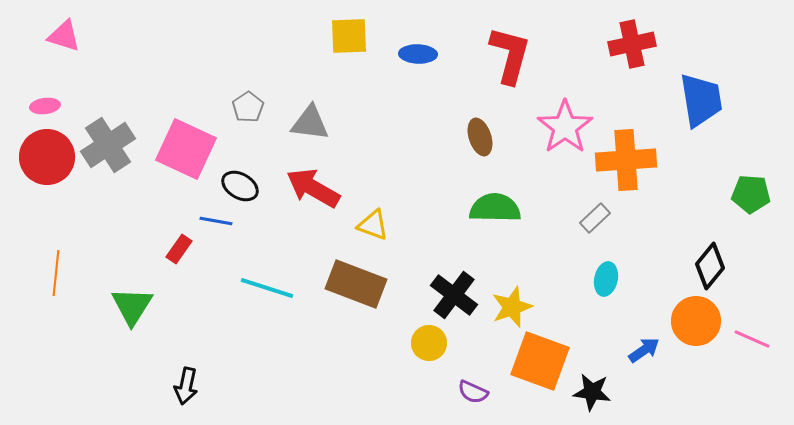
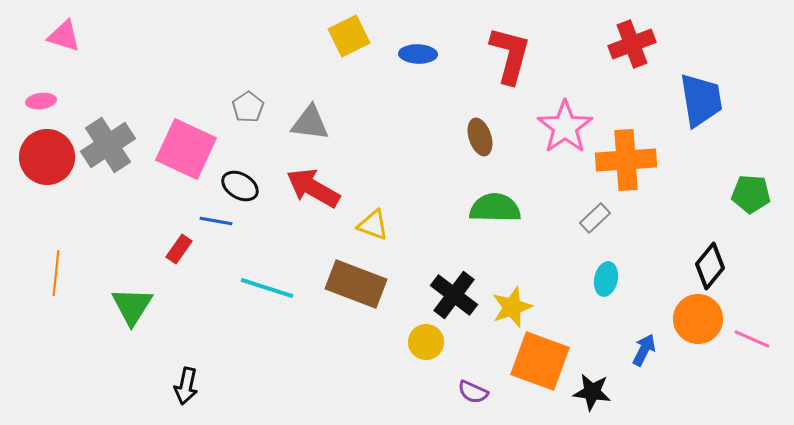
yellow square: rotated 24 degrees counterclockwise
red cross: rotated 9 degrees counterclockwise
pink ellipse: moved 4 px left, 5 px up
orange circle: moved 2 px right, 2 px up
yellow circle: moved 3 px left, 1 px up
blue arrow: rotated 28 degrees counterclockwise
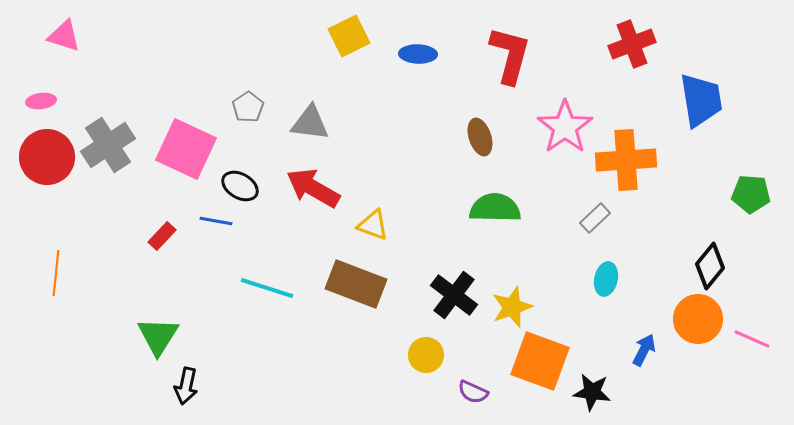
red rectangle: moved 17 px left, 13 px up; rotated 8 degrees clockwise
green triangle: moved 26 px right, 30 px down
yellow circle: moved 13 px down
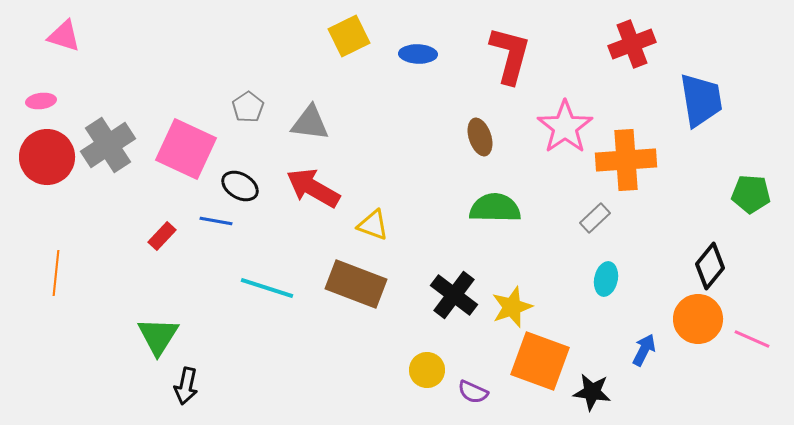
yellow circle: moved 1 px right, 15 px down
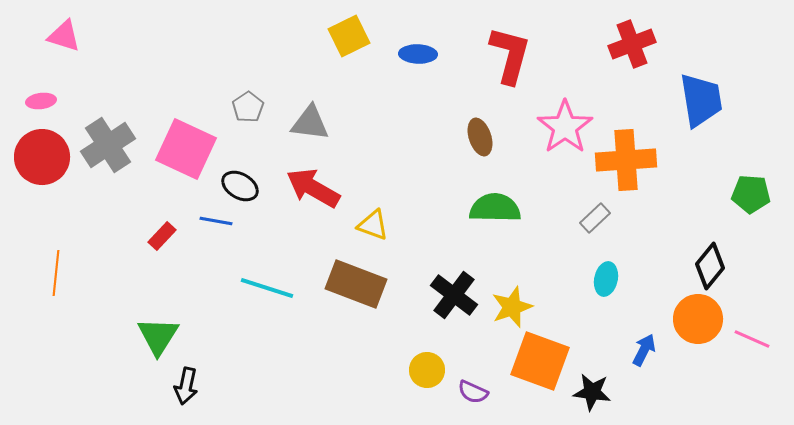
red circle: moved 5 px left
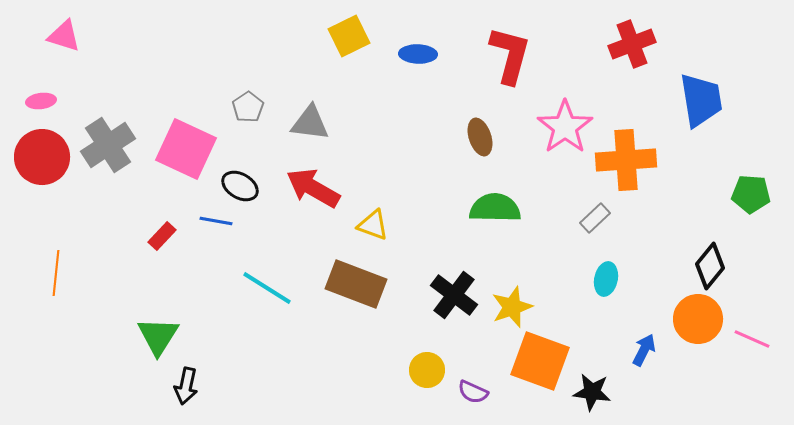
cyan line: rotated 14 degrees clockwise
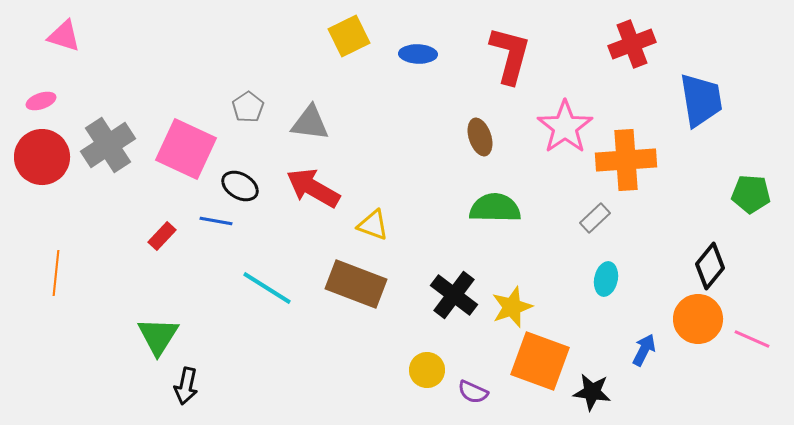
pink ellipse: rotated 12 degrees counterclockwise
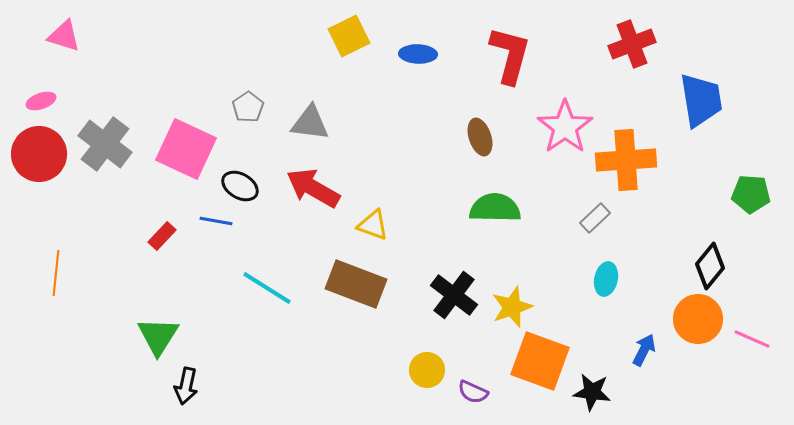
gray cross: moved 3 px left, 1 px up; rotated 20 degrees counterclockwise
red circle: moved 3 px left, 3 px up
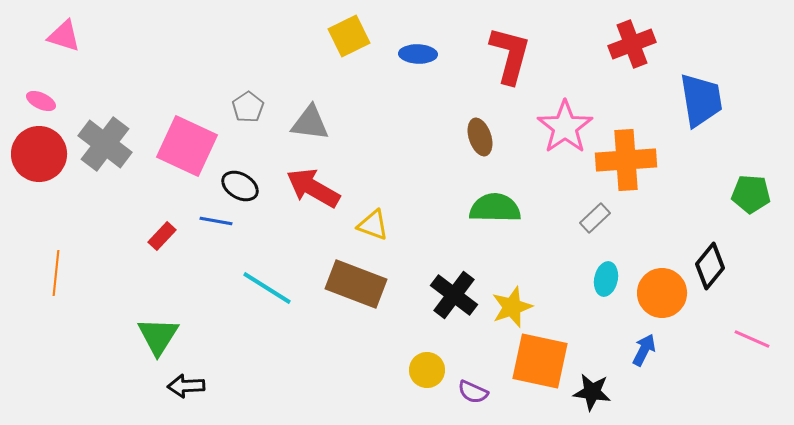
pink ellipse: rotated 44 degrees clockwise
pink square: moved 1 px right, 3 px up
orange circle: moved 36 px left, 26 px up
orange square: rotated 8 degrees counterclockwise
black arrow: rotated 75 degrees clockwise
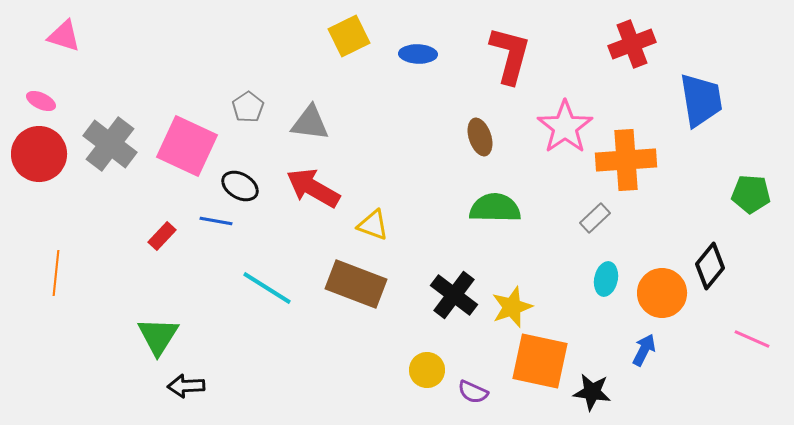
gray cross: moved 5 px right
